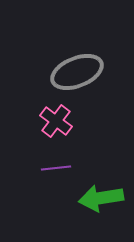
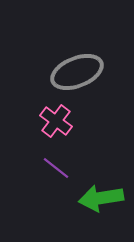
purple line: rotated 44 degrees clockwise
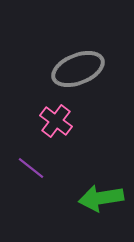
gray ellipse: moved 1 px right, 3 px up
purple line: moved 25 px left
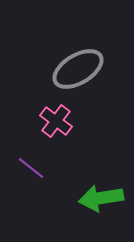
gray ellipse: rotated 9 degrees counterclockwise
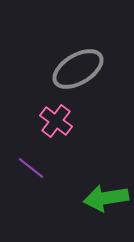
green arrow: moved 5 px right
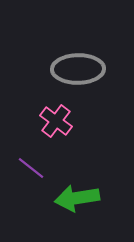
gray ellipse: rotated 30 degrees clockwise
green arrow: moved 29 px left
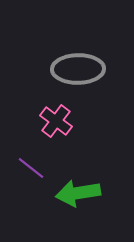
green arrow: moved 1 px right, 5 px up
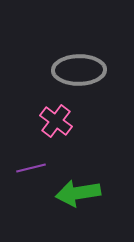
gray ellipse: moved 1 px right, 1 px down
purple line: rotated 52 degrees counterclockwise
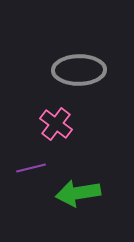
pink cross: moved 3 px down
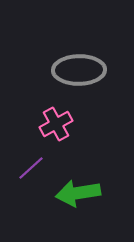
pink cross: rotated 24 degrees clockwise
purple line: rotated 28 degrees counterclockwise
